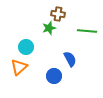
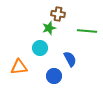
cyan circle: moved 14 px right, 1 px down
orange triangle: rotated 36 degrees clockwise
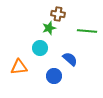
blue semicircle: rotated 21 degrees counterclockwise
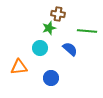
blue semicircle: moved 10 px up
blue circle: moved 3 px left, 2 px down
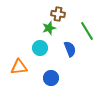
green line: rotated 54 degrees clockwise
blue semicircle: rotated 28 degrees clockwise
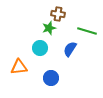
green line: rotated 42 degrees counterclockwise
blue semicircle: rotated 126 degrees counterclockwise
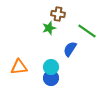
green line: rotated 18 degrees clockwise
cyan circle: moved 11 px right, 19 px down
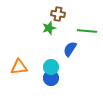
green line: rotated 30 degrees counterclockwise
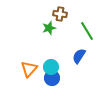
brown cross: moved 2 px right
green line: rotated 54 degrees clockwise
blue semicircle: moved 9 px right, 7 px down
orange triangle: moved 10 px right, 2 px down; rotated 42 degrees counterclockwise
blue circle: moved 1 px right
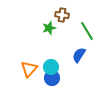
brown cross: moved 2 px right, 1 px down
blue semicircle: moved 1 px up
